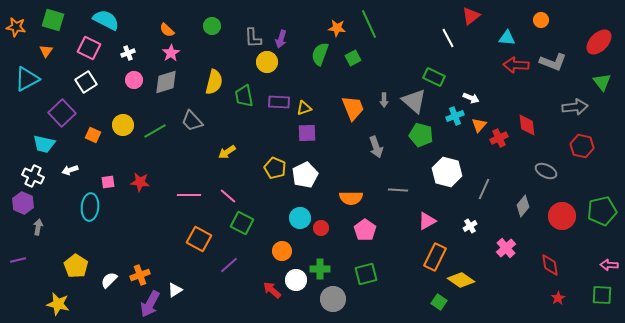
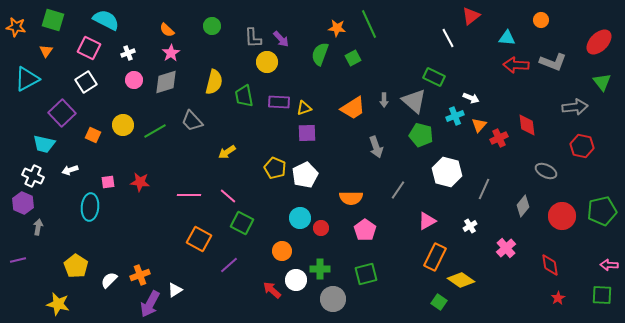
purple arrow at (281, 39): rotated 60 degrees counterclockwise
orange trapezoid at (353, 108): rotated 80 degrees clockwise
gray line at (398, 190): rotated 60 degrees counterclockwise
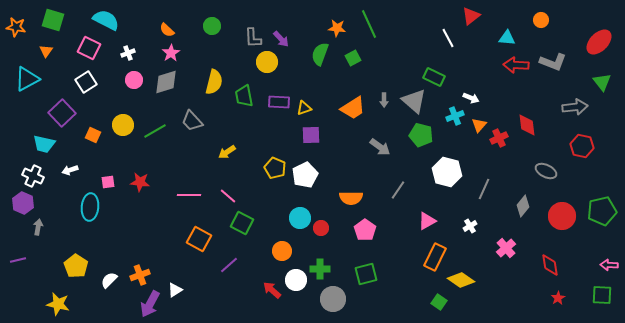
purple square at (307, 133): moved 4 px right, 2 px down
gray arrow at (376, 147): moved 4 px right; rotated 35 degrees counterclockwise
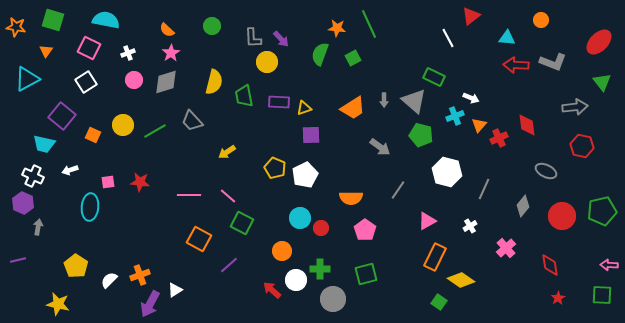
cyan semicircle at (106, 20): rotated 16 degrees counterclockwise
purple square at (62, 113): moved 3 px down; rotated 8 degrees counterclockwise
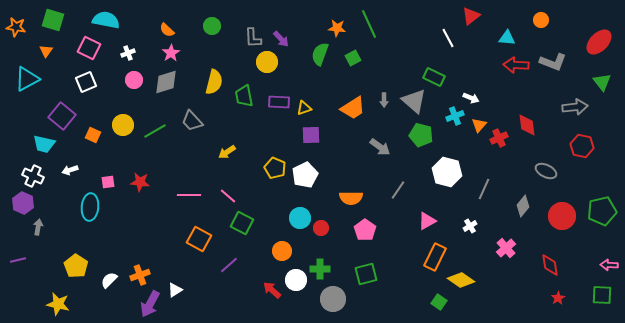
white square at (86, 82): rotated 10 degrees clockwise
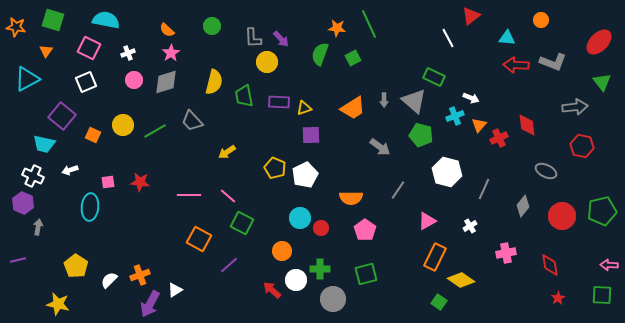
pink cross at (506, 248): moved 5 px down; rotated 30 degrees clockwise
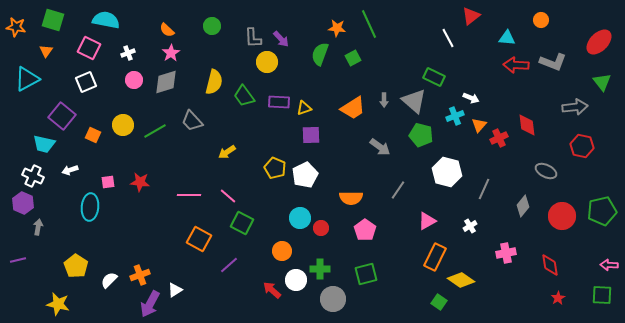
green trapezoid at (244, 96): rotated 25 degrees counterclockwise
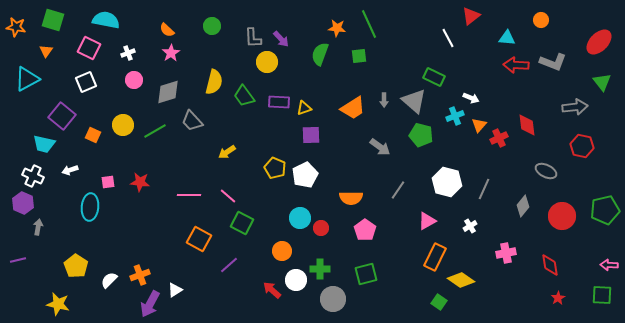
green square at (353, 58): moved 6 px right, 2 px up; rotated 21 degrees clockwise
gray diamond at (166, 82): moved 2 px right, 10 px down
white hexagon at (447, 172): moved 10 px down
green pentagon at (602, 211): moved 3 px right, 1 px up
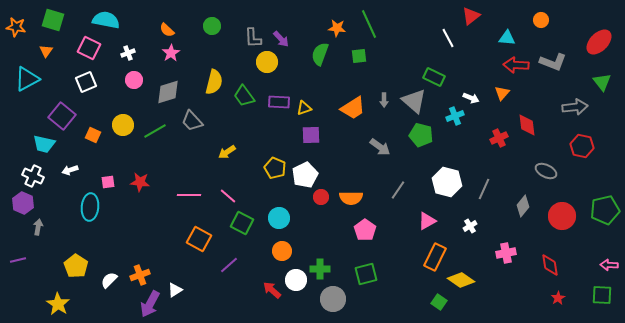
orange triangle at (479, 125): moved 23 px right, 32 px up
cyan circle at (300, 218): moved 21 px left
red circle at (321, 228): moved 31 px up
yellow star at (58, 304): rotated 20 degrees clockwise
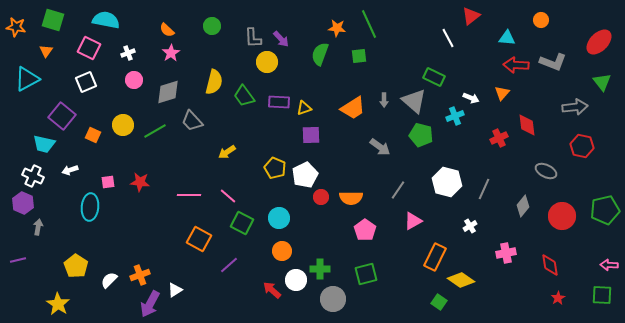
pink triangle at (427, 221): moved 14 px left
